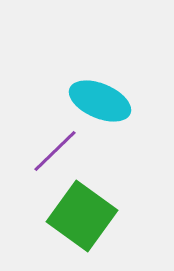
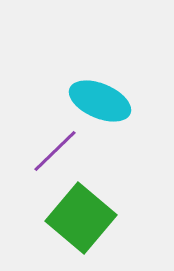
green square: moved 1 px left, 2 px down; rotated 4 degrees clockwise
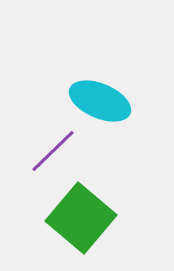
purple line: moved 2 px left
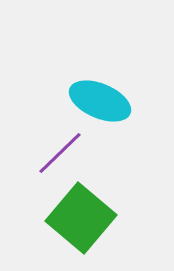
purple line: moved 7 px right, 2 px down
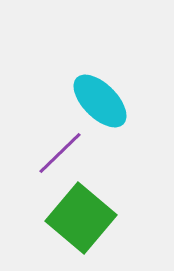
cyan ellipse: rotated 22 degrees clockwise
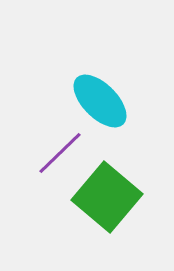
green square: moved 26 px right, 21 px up
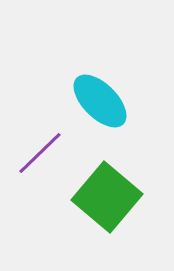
purple line: moved 20 px left
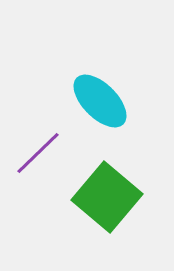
purple line: moved 2 px left
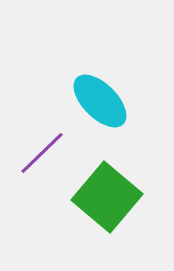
purple line: moved 4 px right
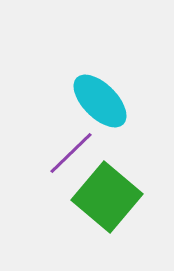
purple line: moved 29 px right
